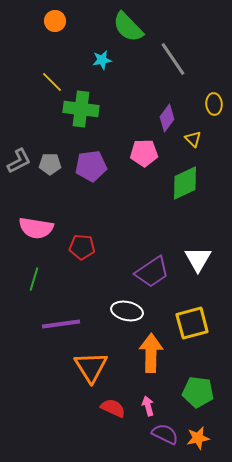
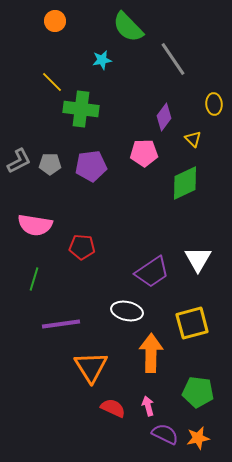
purple diamond: moved 3 px left, 1 px up
pink semicircle: moved 1 px left, 3 px up
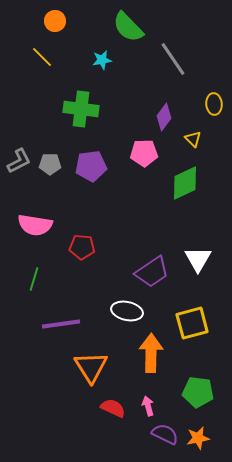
yellow line: moved 10 px left, 25 px up
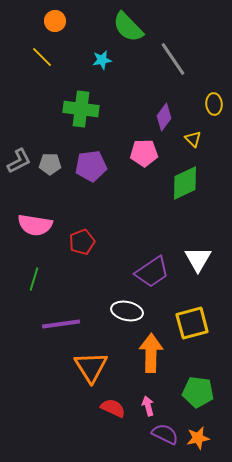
red pentagon: moved 5 px up; rotated 25 degrees counterclockwise
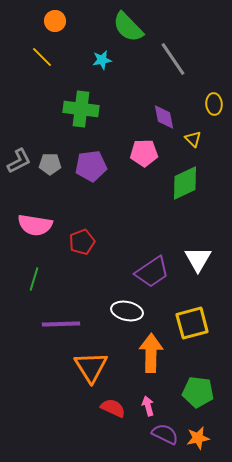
purple diamond: rotated 48 degrees counterclockwise
purple line: rotated 6 degrees clockwise
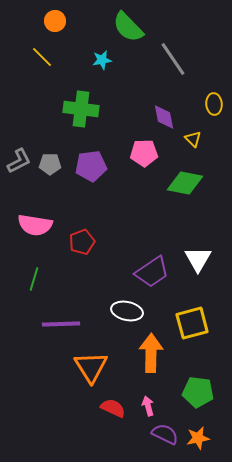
green diamond: rotated 36 degrees clockwise
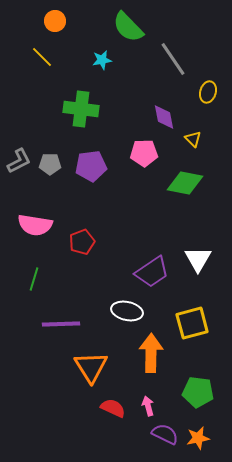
yellow ellipse: moved 6 px left, 12 px up; rotated 20 degrees clockwise
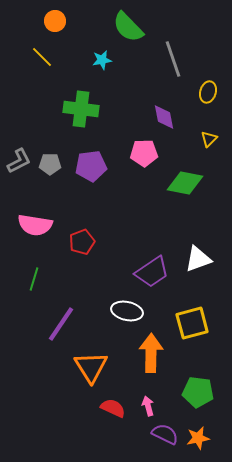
gray line: rotated 15 degrees clockwise
yellow triangle: moved 16 px right; rotated 30 degrees clockwise
white triangle: rotated 40 degrees clockwise
purple line: rotated 54 degrees counterclockwise
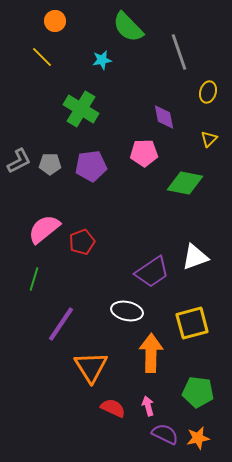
gray line: moved 6 px right, 7 px up
green cross: rotated 24 degrees clockwise
pink semicircle: moved 9 px right, 4 px down; rotated 132 degrees clockwise
white triangle: moved 3 px left, 2 px up
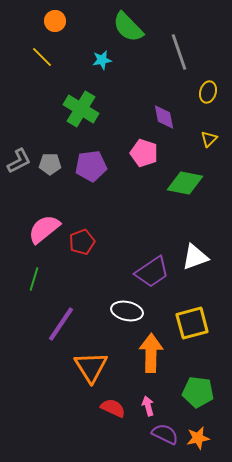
pink pentagon: rotated 20 degrees clockwise
